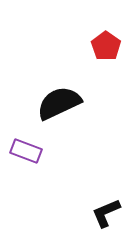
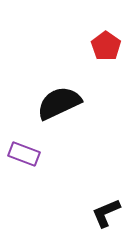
purple rectangle: moved 2 px left, 3 px down
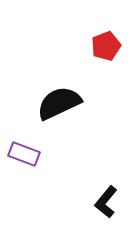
red pentagon: rotated 16 degrees clockwise
black L-shape: moved 11 px up; rotated 28 degrees counterclockwise
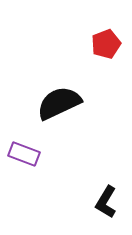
red pentagon: moved 2 px up
black L-shape: rotated 8 degrees counterclockwise
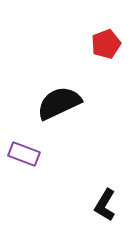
black L-shape: moved 1 px left, 3 px down
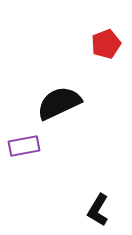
purple rectangle: moved 8 px up; rotated 32 degrees counterclockwise
black L-shape: moved 7 px left, 5 px down
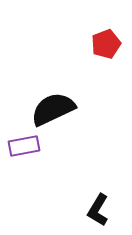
black semicircle: moved 6 px left, 6 px down
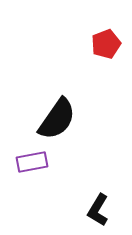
black semicircle: moved 4 px right, 10 px down; rotated 150 degrees clockwise
purple rectangle: moved 8 px right, 16 px down
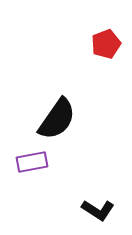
black L-shape: rotated 88 degrees counterclockwise
